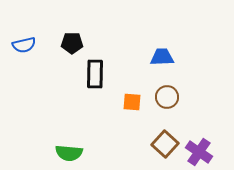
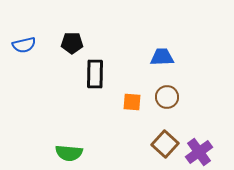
purple cross: rotated 20 degrees clockwise
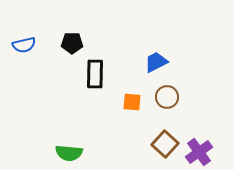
blue trapezoid: moved 6 px left, 5 px down; rotated 25 degrees counterclockwise
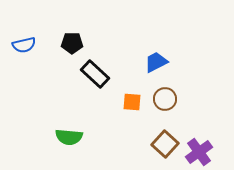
black rectangle: rotated 48 degrees counterclockwise
brown circle: moved 2 px left, 2 px down
green semicircle: moved 16 px up
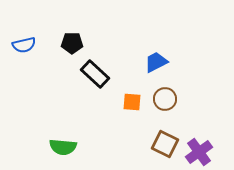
green semicircle: moved 6 px left, 10 px down
brown square: rotated 16 degrees counterclockwise
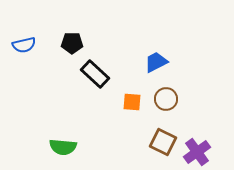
brown circle: moved 1 px right
brown square: moved 2 px left, 2 px up
purple cross: moved 2 px left
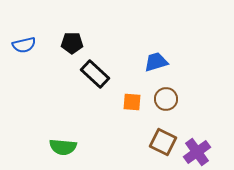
blue trapezoid: rotated 10 degrees clockwise
